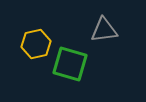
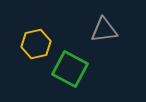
green square: moved 5 px down; rotated 12 degrees clockwise
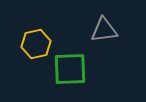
green square: rotated 30 degrees counterclockwise
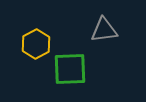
yellow hexagon: rotated 16 degrees counterclockwise
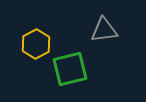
green square: rotated 12 degrees counterclockwise
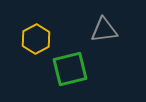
yellow hexagon: moved 5 px up
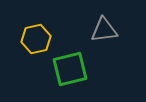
yellow hexagon: rotated 16 degrees clockwise
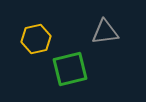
gray triangle: moved 1 px right, 2 px down
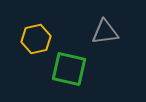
green square: moved 1 px left; rotated 27 degrees clockwise
